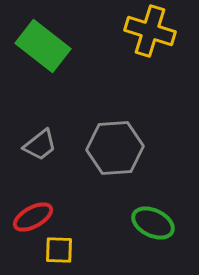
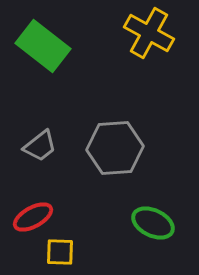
yellow cross: moved 1 px left, 2 px down; rotated 12 degrees clockwise
gray trapezoid: moved 1 px down
yellow square: moved 1 px right, 2 px down
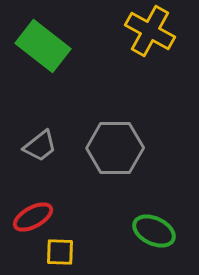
yellow cross: moved 1 px right, 2 px up
gray hexagon: rotated 4 degrees clockwise
green ellipse: moved 1 px right, 8 px down
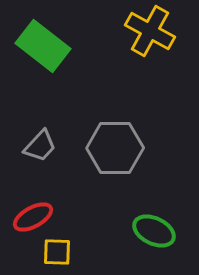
gray trapezoid: rotated 9 degrees counterclockwise
yellow square: moved 3 px left
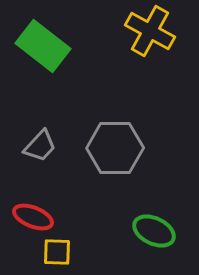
red ellipse: rotated 51 degrees clockwise
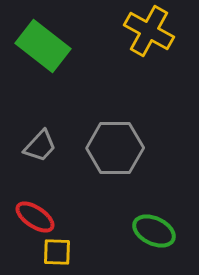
yellow cross: moved 1 px left
red ellipse: moved 2 px right; rotated 12 degrees clockwise
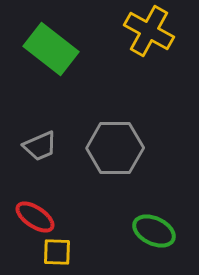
green rectangle: moved 8 px right, 3 px down
gray trapezoid: rotated 24 degrees clockwise
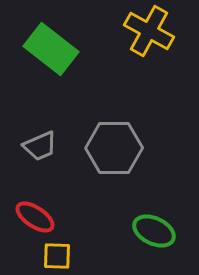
gray hexagon: moved 1 px left
yellow square: moved 4 px down
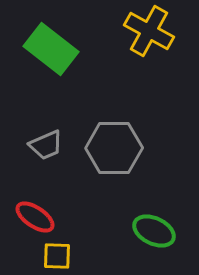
gray trapezoid: moved 6 px right, 1 px up
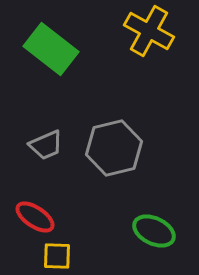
gray hexagon: rotated 14 degrees counterclockwise
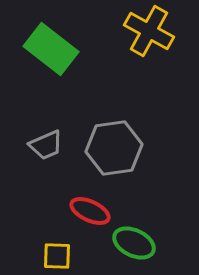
gray hexagon: rotated 6 degrees clockwise
red ellipse: moved 55 px right, 6 px up; rotated 9 degrees counterclockwise
green ellipse: moved 20 px left, 12 px down
